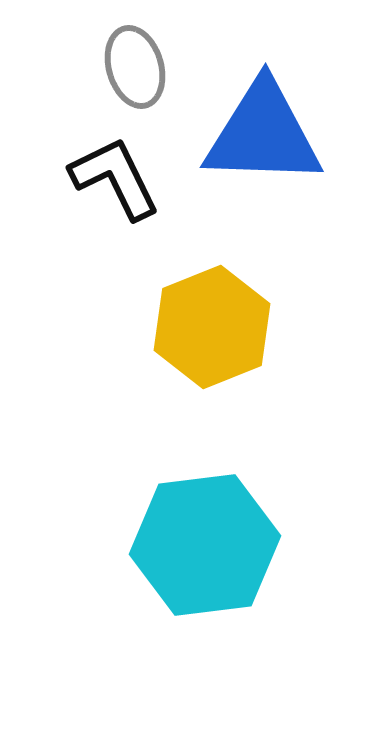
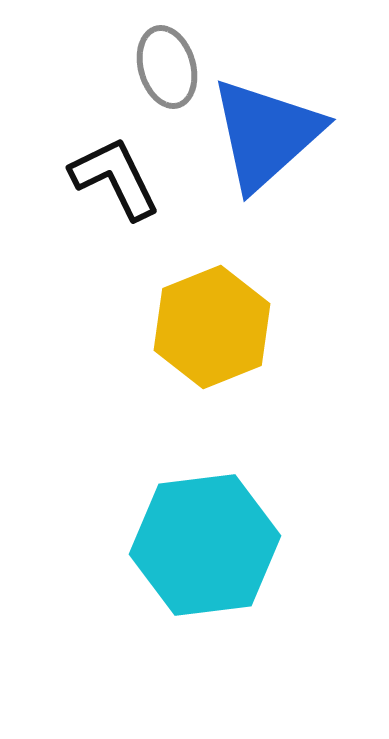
gray ellipse: moved 32 px right
blue triangle: moved 3 px right; rotated 44 degrees counterclockwise
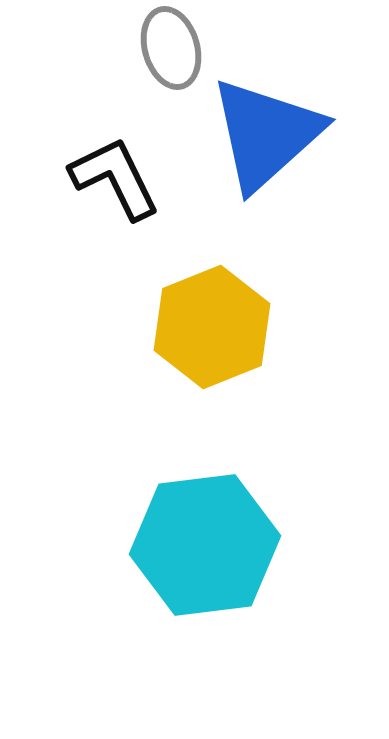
gray ellipse: moved 4 px right, 19 px up
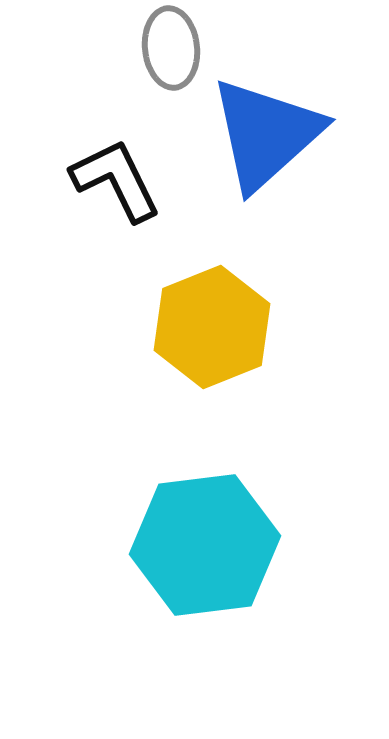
gray ellipse: rotated 10 degrees clockwise
black L-shape: moved 1 px right, 2 px down
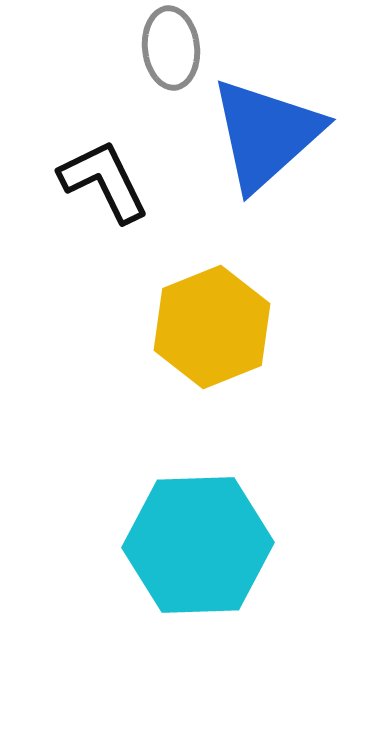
black L-shape: moved 12 px left, 1 px down
cyan hexagon: moved 7 px left; rotated 5 degrees clockwise
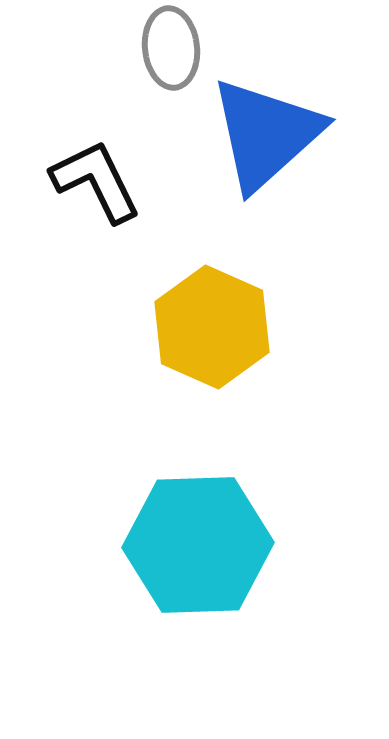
black L-shape: moved 8 px left
yellow hexagon: rotated 14 degrees counterclockwise
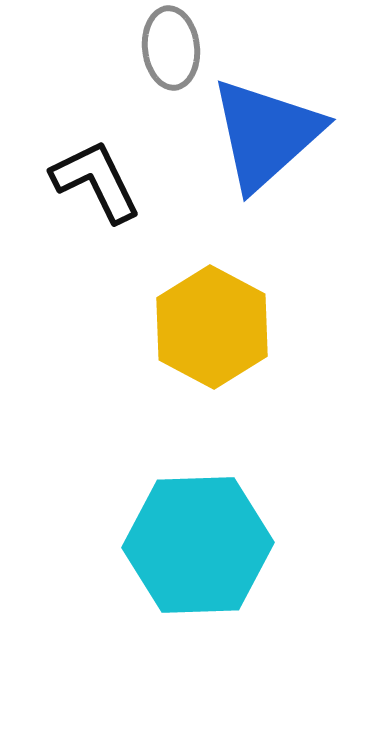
yellow hexagon: rotated 4 degrees clockwise
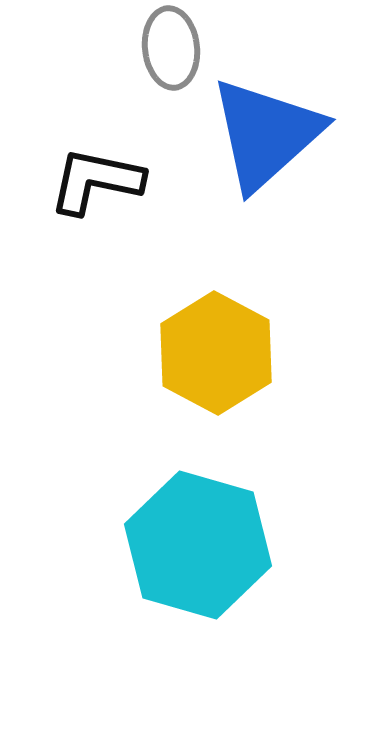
black L-shape: rotated 52 degrees counterclockwise
yellow hexagon: moved 4 px right, 26 px down
cyan hexagon: rotated 18 degrees clockwise
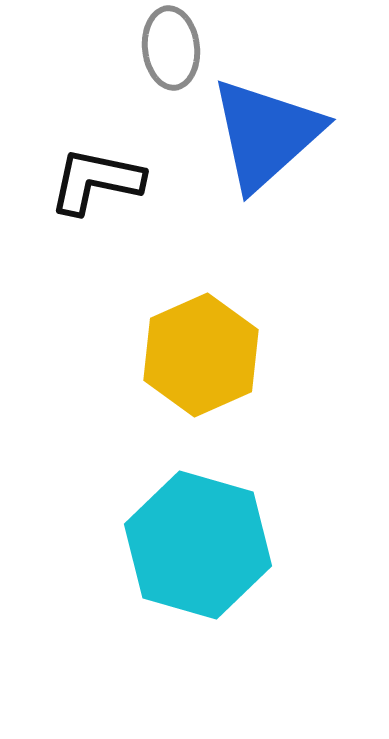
yellow hexagon: moved 15 px left, 2 px down; rotated 8 degrees clockwise
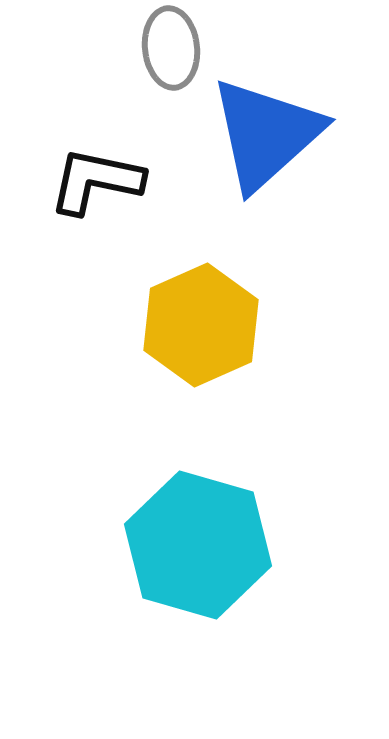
yellow hexagon: moved 30 px up
